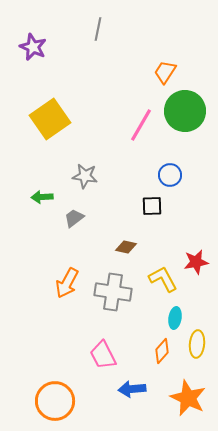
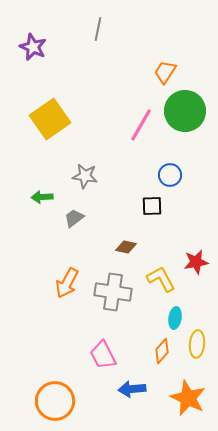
yellow L-shape: moved 2 px left
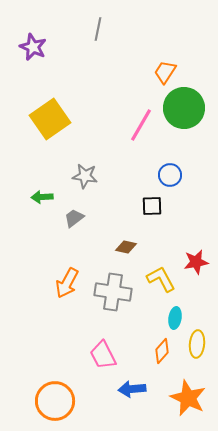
green circle: moved 1 px left, 3 px up
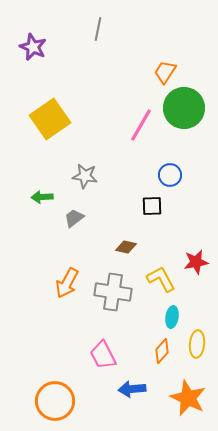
cyan ellipse: moved 3 px left, 1 px up
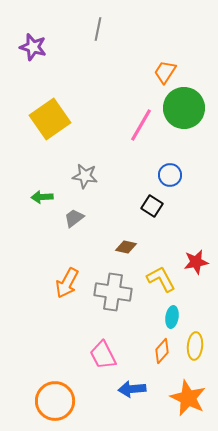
purple star: rotated 8 degrees counterclockwise
black square: rotated 35 degrees clockwise
yellow ellipse: moved 2 px left, 2 px down
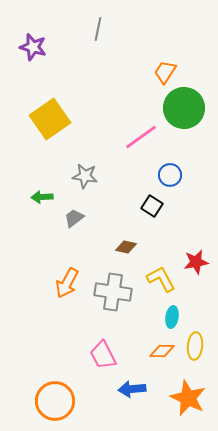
pink line: moved 12 px down; rotated 24 degrees clockwise
orange diamond: rotated 50 degrees clockwise
